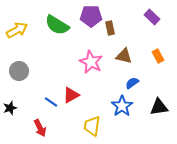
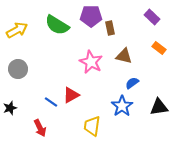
orange rectangle: moved 1 px right, 8 px up; rotated 24 degrees counterclockwise
gray circle: moved 1 px left, 2 px up
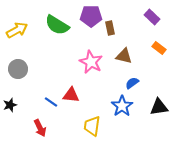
red triangle: rotated 36 degrees clockwise
black star: moved 3 px up
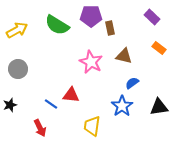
blue line: moved 2 px down
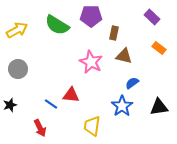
brown rectangle: moved 4 px right, 5 px down; rotated 24 degrees clockwise
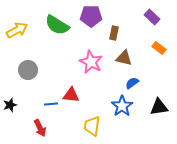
brown triangle: moved 2 px down
gray circle: moved 10 px right, 1 px down
blue line: rotated 40 degrees counterclockwise
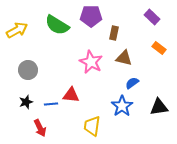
black star: moved 16 px right, 3 px up
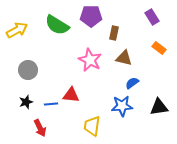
purple rectangle: rotated 14 degrees clockwise
pink star: moved 1 px left, 2 px up
blue star: rotated 30 degrees clockwise
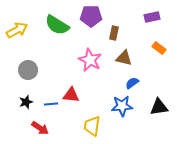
purple rectangle: rotated 70 degrees counterclockwise
red arrow: rotated 30 degrees counterclockwise
